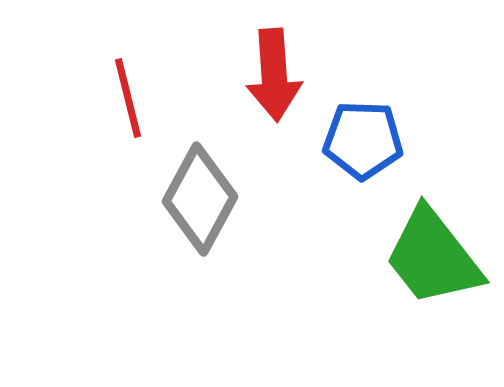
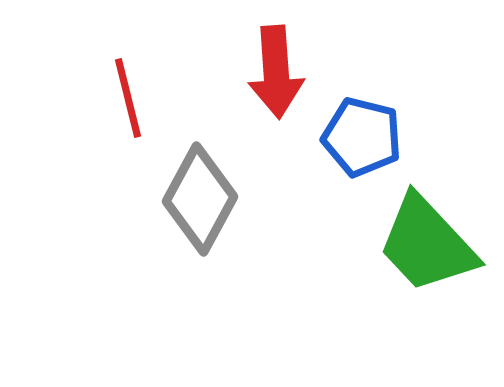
red arrow: moved 2 px right, 3 px up
blue pentagon: moved 1 px left, 3 px up; rotated 12 degrees clockwise
green trapezoid: moved 6 px left, 13 px up; rotated 5 degrees counterclockwise
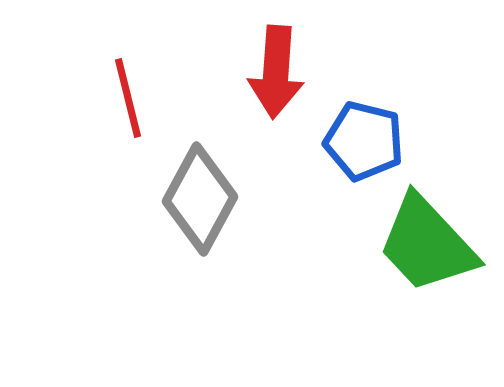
red arrow: rotated 8 degrees clockwise
blue pentagon: moved 2 px right, 4 px down
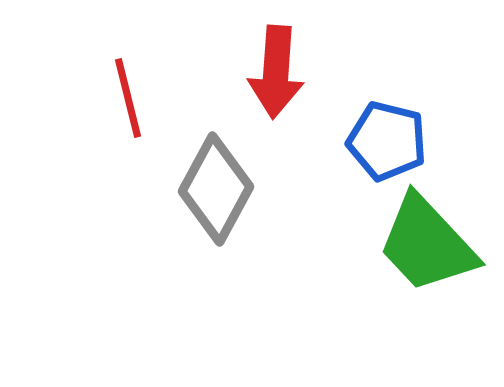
blue pentagon: moved 23 px right
gray diamond: moved 16 px right, 10 px up
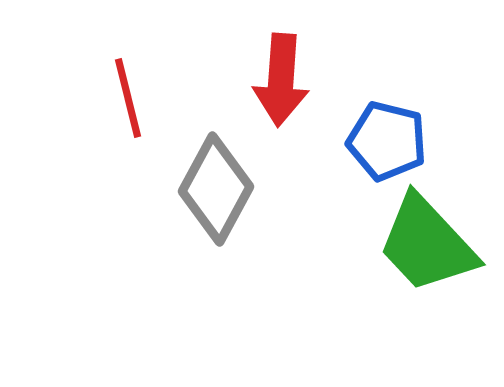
red arrow: moved 5 px right, 8 px down
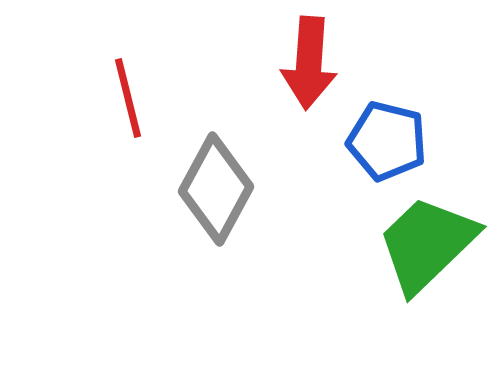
red arrow: moved 28 px right, 17 px up
green trapezoid: rotated 89 degrees clockwise
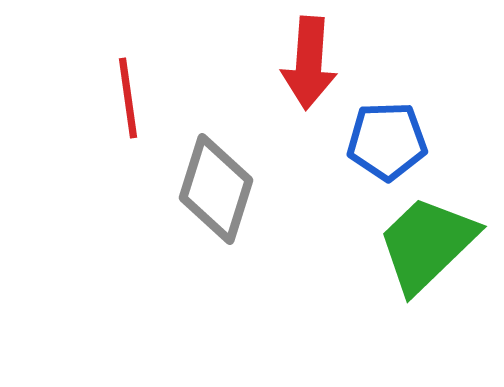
red line: rotated 6 degrees clockwise
blue pentagon: rotated 16 degrees counterclockwise
gray diamond: rotated 11 degrees counterclockwise
